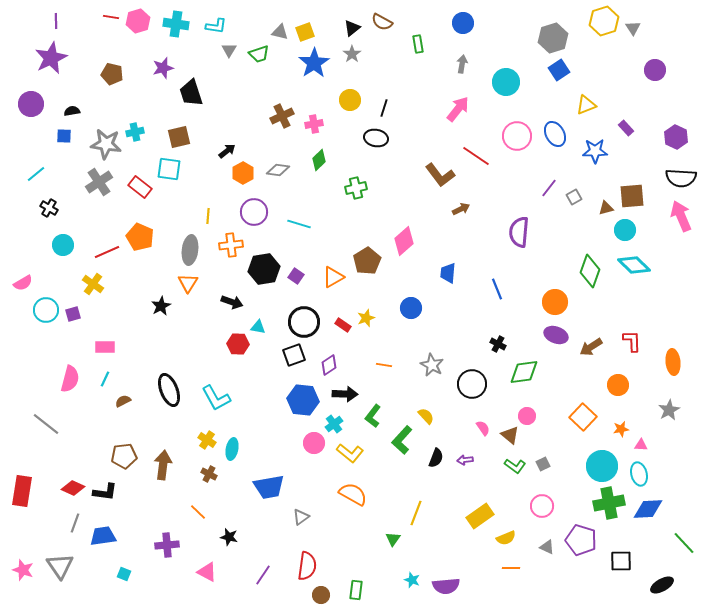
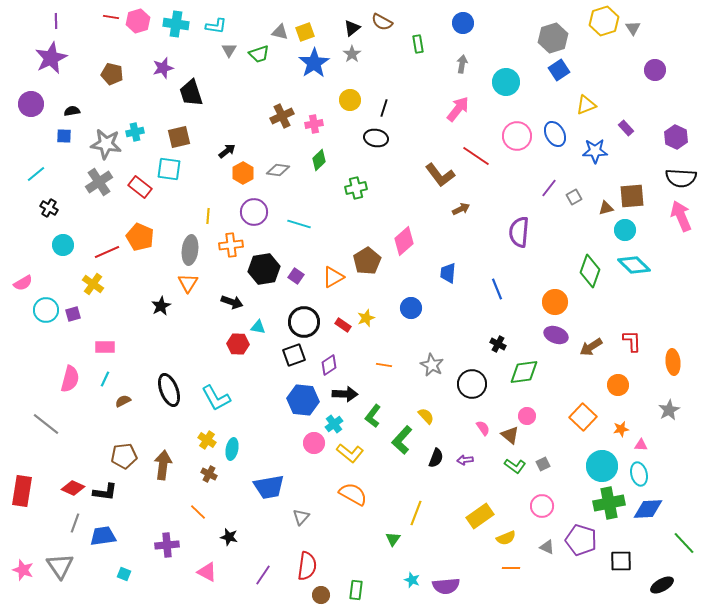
gray triangle at (301, 517): rotated 12 degrees counterclockwise
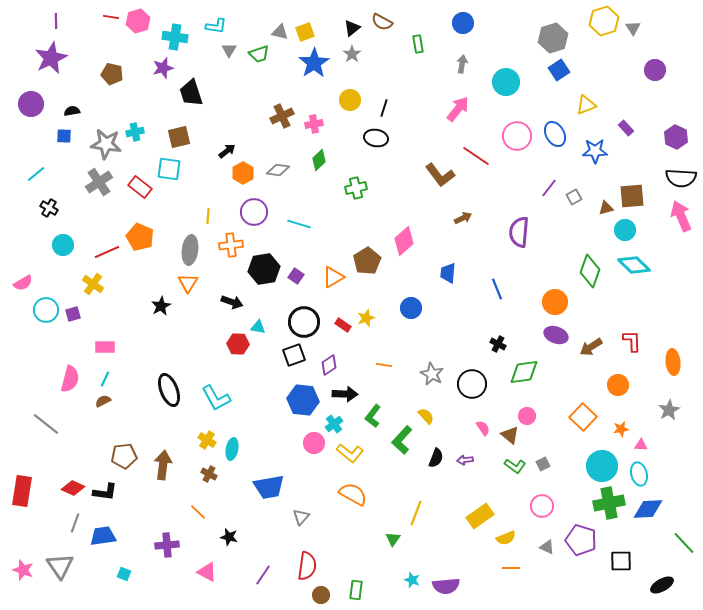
cyan cross at (176, 24): moved 1 px left, 13 px down
brown arrow at (461, 209): moved 2 px right, 9 px down
gray star at (432, 365): moved 9 px down
brown semicircle at (123, 401): moved 20 px left
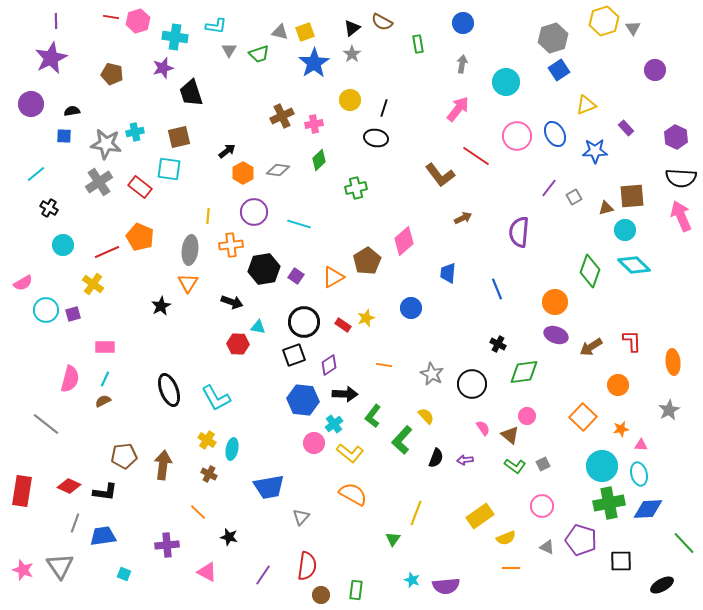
red diamond at (73, 488): moved 4 px left, 2 px up
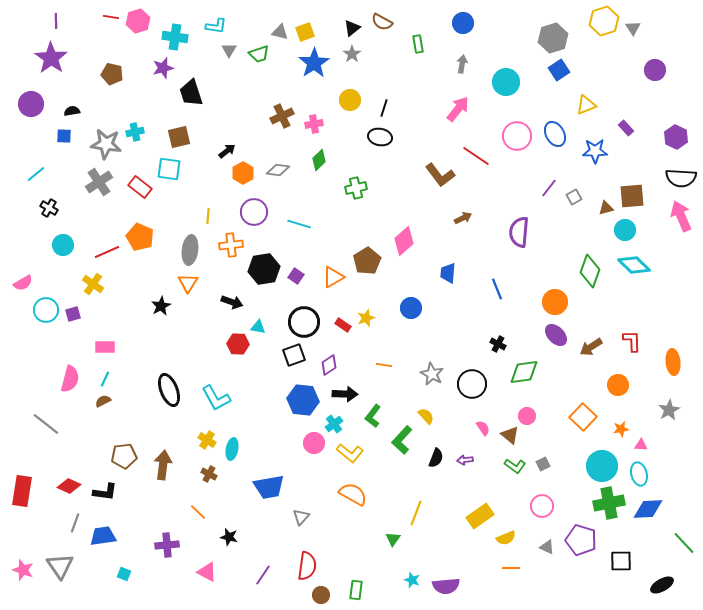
purple star at (51, 58): rotated 12 degrees counterclockwise
black ellipse at (376, 138): moved 4 px right, 1 px up
purple ellipse at (556, 335): rotated 25 degrees clockwise
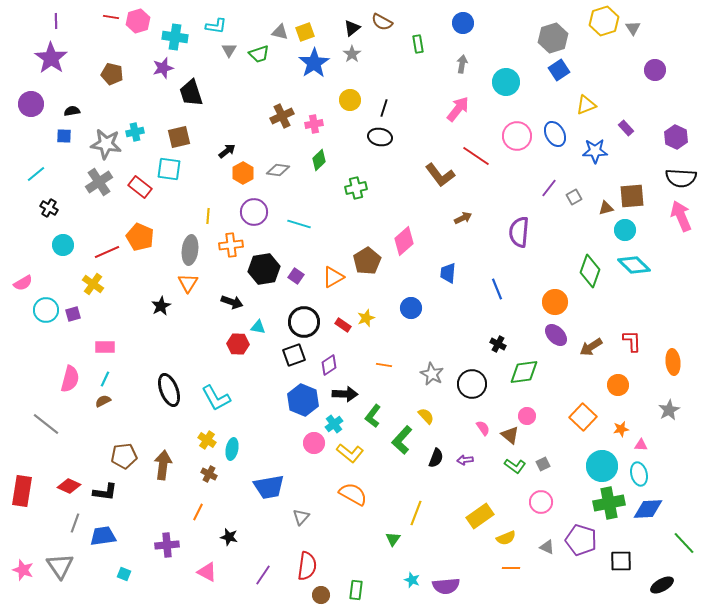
blue hexagon at (303, 400): rotated 16 degrees clockwise
pink circle at (542, 506): moved 1 px left, 4 px up
orange line at (198, 512): rotated 72 degrees clockwise
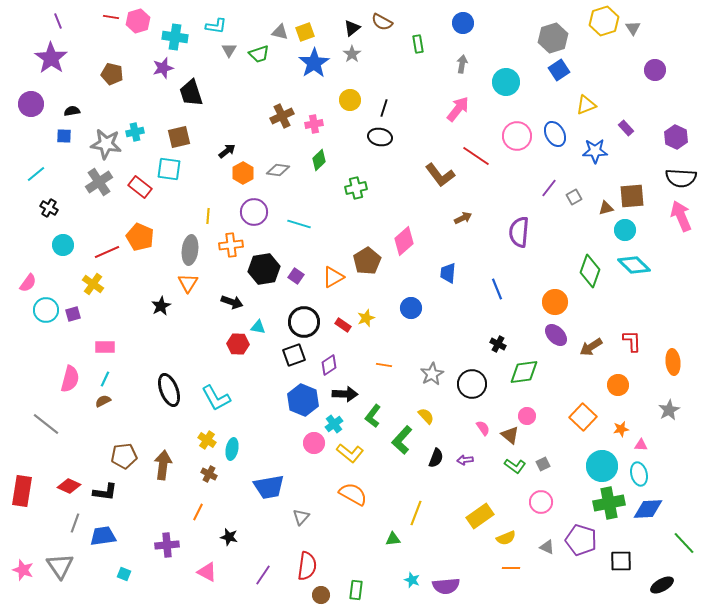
purple line at (56, 21): moved 2 px right; rotated 21 degrees counterclockwise
pink semicircle at (23, 283): moved 5 px right; rotated 24 degrees counterclockwise
gray star at (432, 374): rotated 15 degrees clockwise
green triangle at (393, 539): rotated 49 degrees clockwise
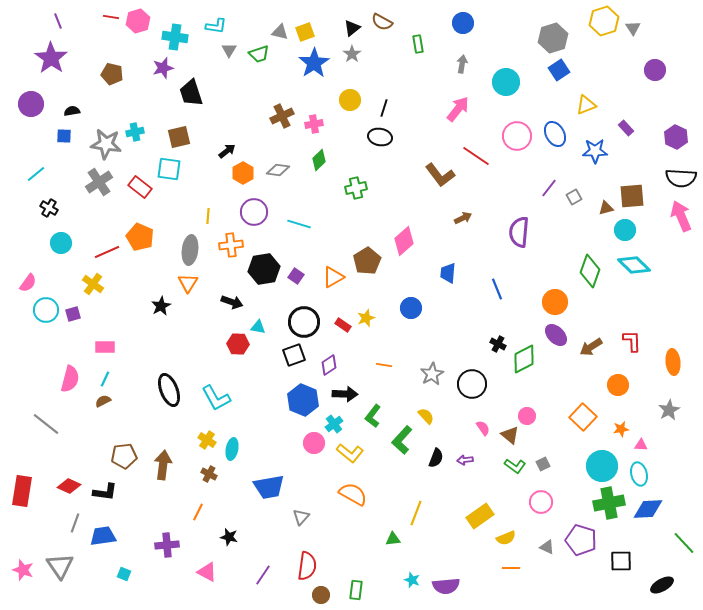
cyan circle at (63, 245): moved 2 px left, 2 px up
green diamond at (524, 372): moved 13 px up; rotated 20 degrees counterclockwise
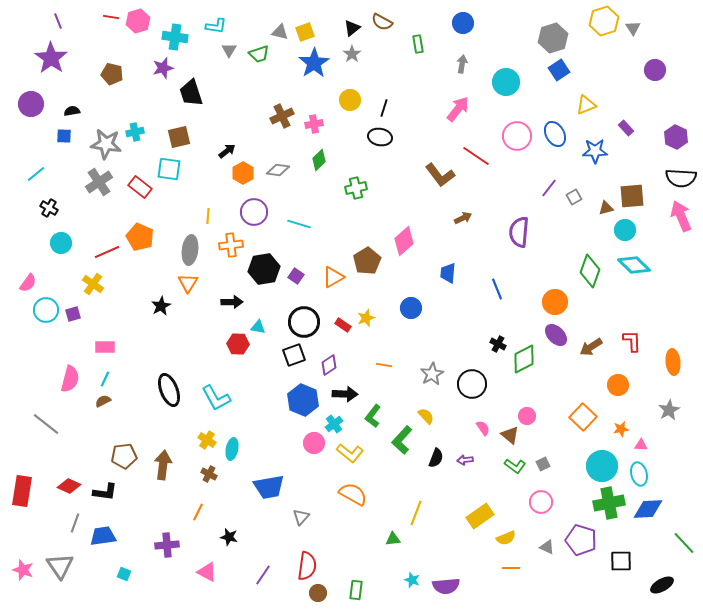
black arrow at (232, 302): rotated 20 degrees counterclockwise
brown circle at (321, 595): moved 3 px left, 2 px up
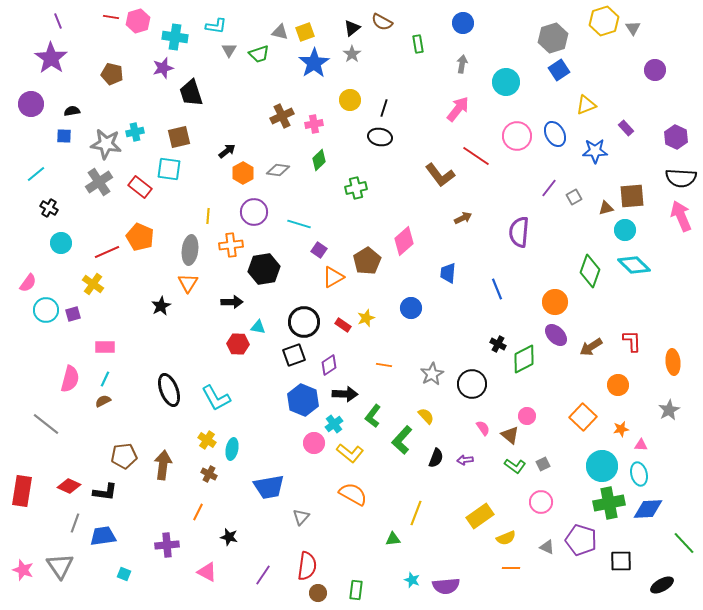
purple square at (296, 276): moved 23 px right, 26 px up
